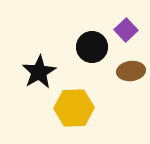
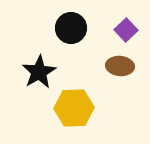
black circle: moved 21 px left, 19 px up
brown ellipse: moved 11 px left, 5 px up; rotated 12 degrees clockwise
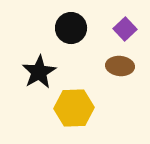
purple square: moved 1 px left, 1 px up
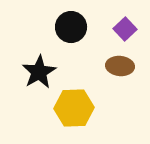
black circle: moved 1 px up
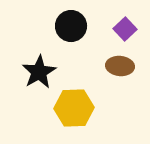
black circle: moved 1 px up
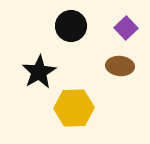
purple square: moved 1 px right, 1 px up
